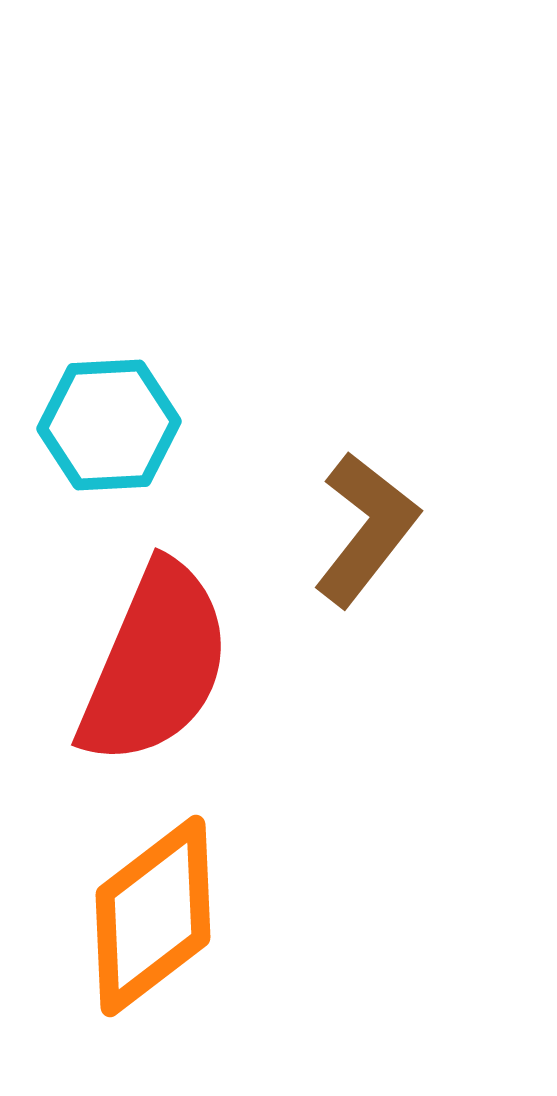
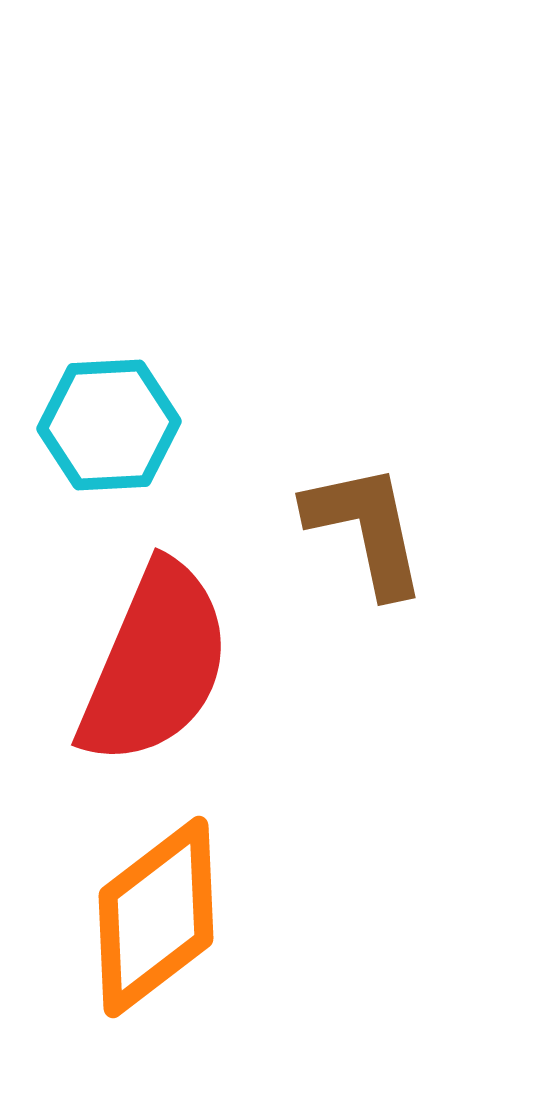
brown L-shape: rotated 50 degrees counterclockwise
orange diamond: moved 3 px right, 1 px down
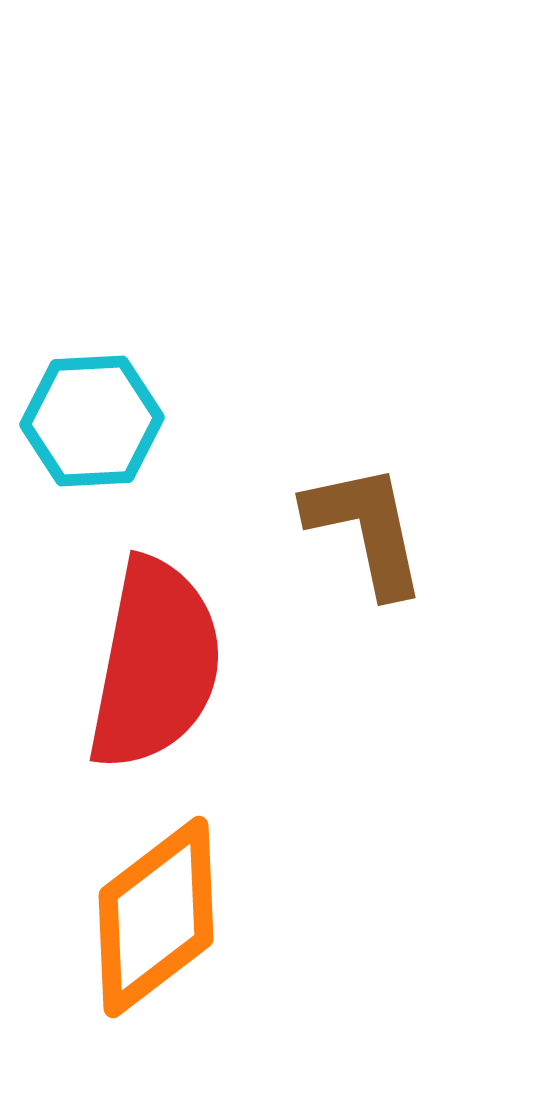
cyan hexagon: moved 17 px left, 4 px up
red semicircle: rotated 12 degrees counterclockwise
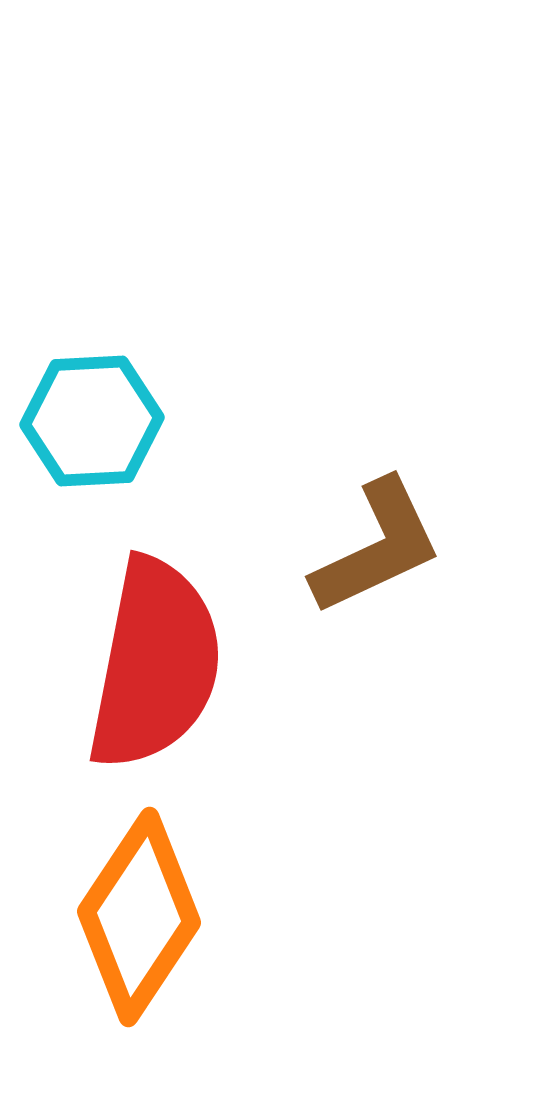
brown L-shape: moved 11 px right, 18 px down; rotated 77 degrees clockwise
orange diamond: moved 17 px left; rotated 19 degrees counterclockwise
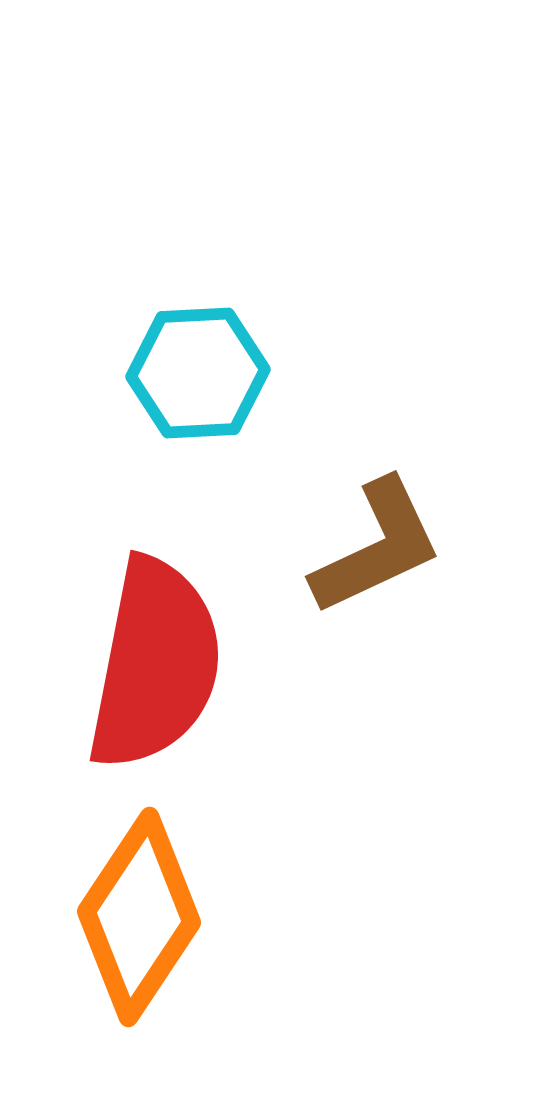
cyan hexagon: moved 106 px right, 48 px up
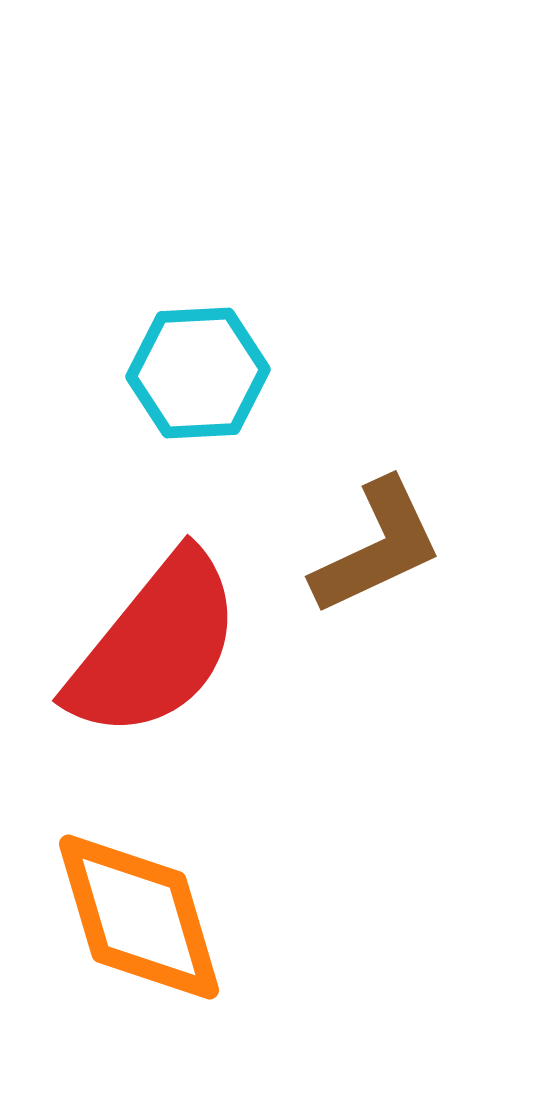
red semicircle: moved 18 px up; rotated 28 degrees clockwise
orange diamond: rotated 50 degrees counterclockwise
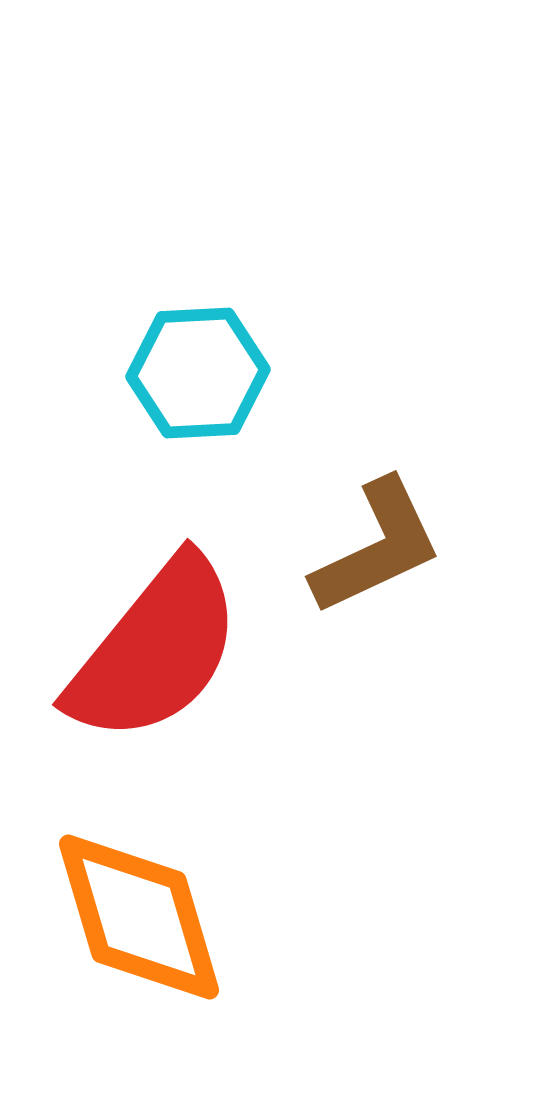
red semicircle: moved 4 px down
